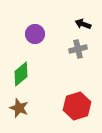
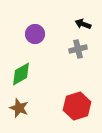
green diamond: rotated 10 degrees clockwise
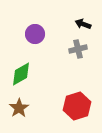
brown star: rotated 18 degrees clockwise
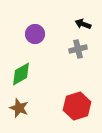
brown star: rotated 18 degrees counterclockwise
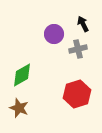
black arrow: rotated 42 degrees clockwise
purple circle: moved 19 px right
green diamond: moved 1 px right, 1 px down
red hexagon: moved 12 px up
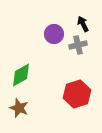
gray cross: moved 4 px up
green diamond: moved 1 px left
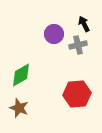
black arrow: moved 1 px right
red hexagon: rotated 12 degrees clockwise
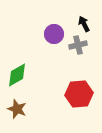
green diamond: moved 4 px left
red hexagon: moved 2 px right
brown star: moved 2 px left, 1 px down
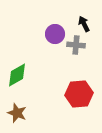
purple circle: moved 1 px right
gray cross: moved 2 px left; rotated 18 degrees clockwise
brown star: moved 4 px down
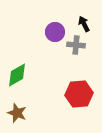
purple circle: moved 2 px up
